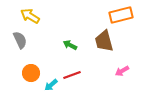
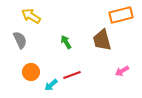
yellow arrow: moved 1 px right
brown trapezoid: moved 2 px left, 1 px up
green arrow: moved 4 px left, 3 px up; rotated 32 degrees clockwise
orange circle: moved 1 px up
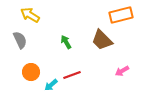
yellow arrow: moved 1 px left, 1 px up
brown trapezoid: rotated 30 degrees counterclockwise
